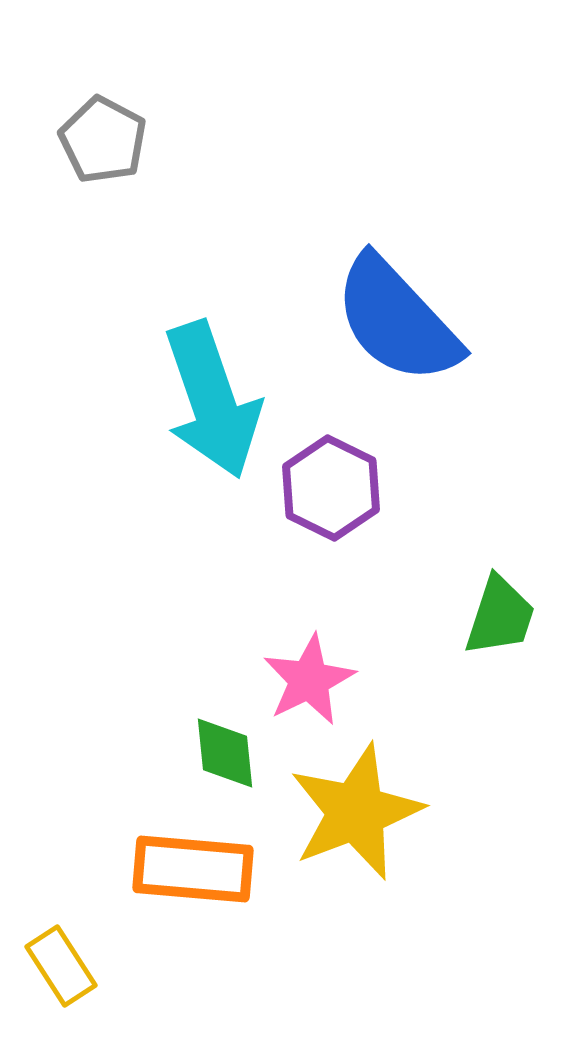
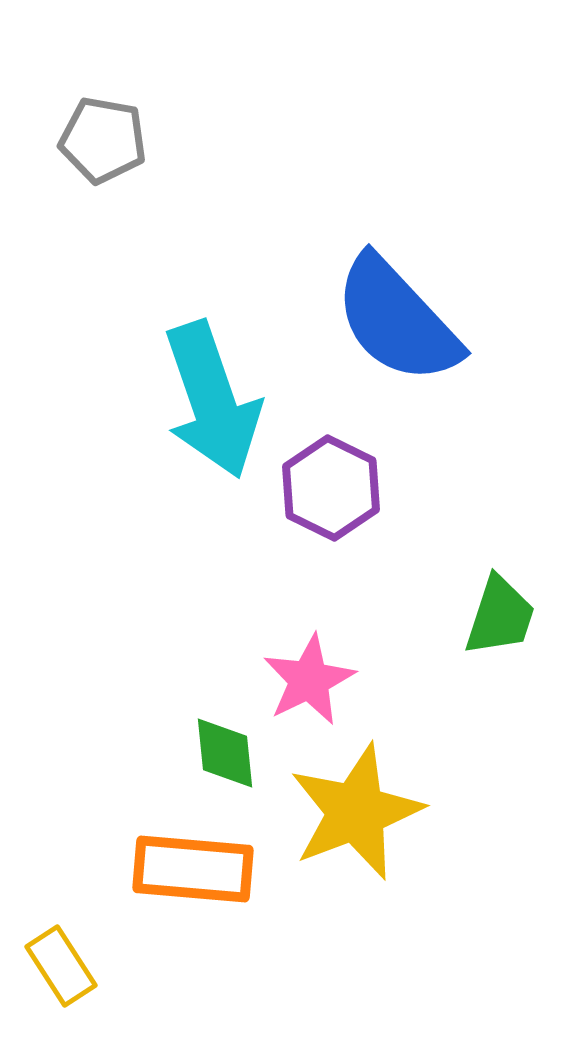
gray pentagon: rotated 18 degrees counterclockwise
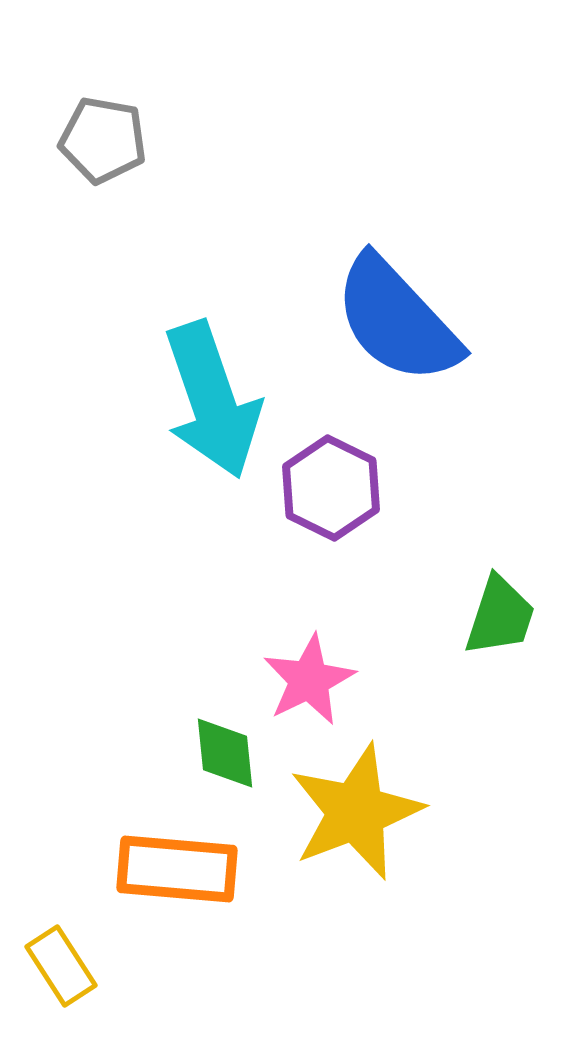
orange rectangle: moved 16 px left
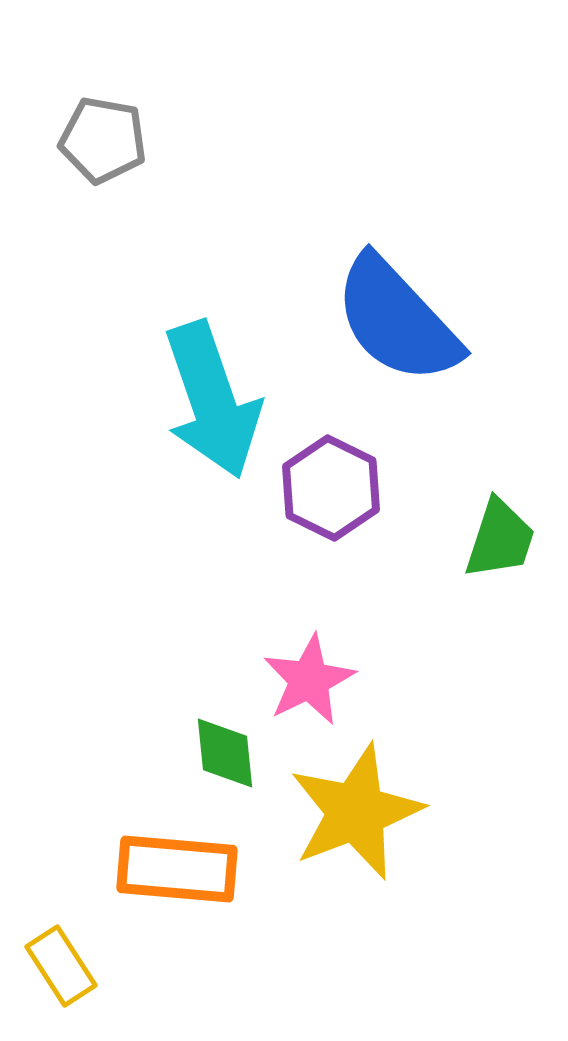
green trapezoid: moved 77 px up
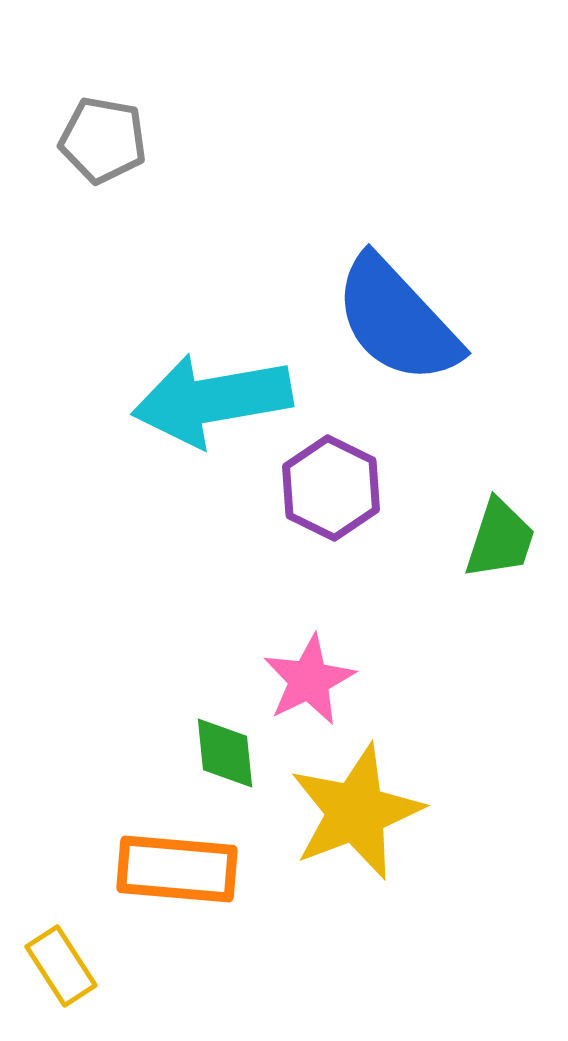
cyan arrow: rotated 99 degrees clockwise
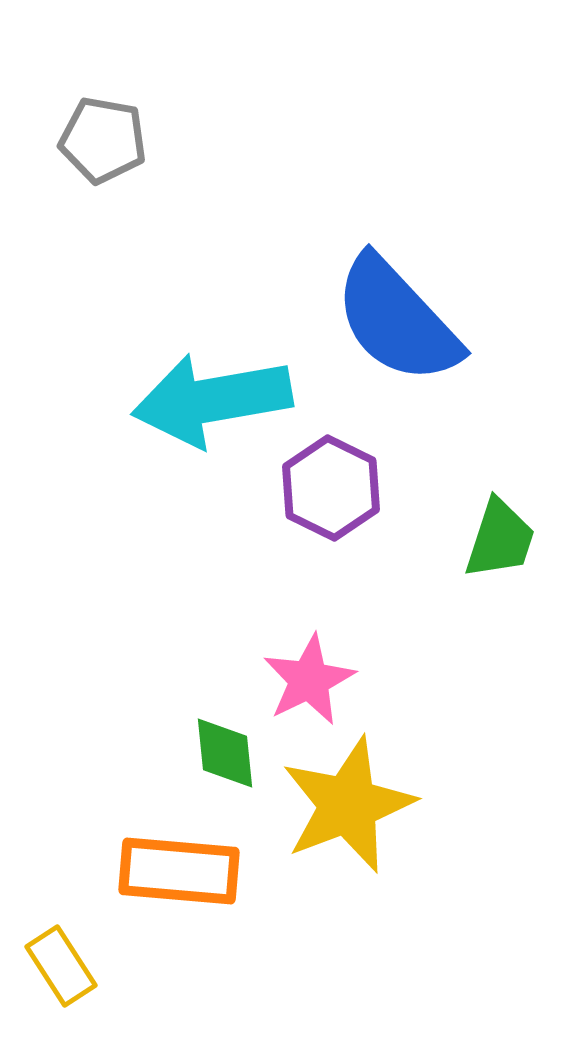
yellow star: moved 8 px left, 7 px up
orange rectangle: moved 2 px right, 2 px down
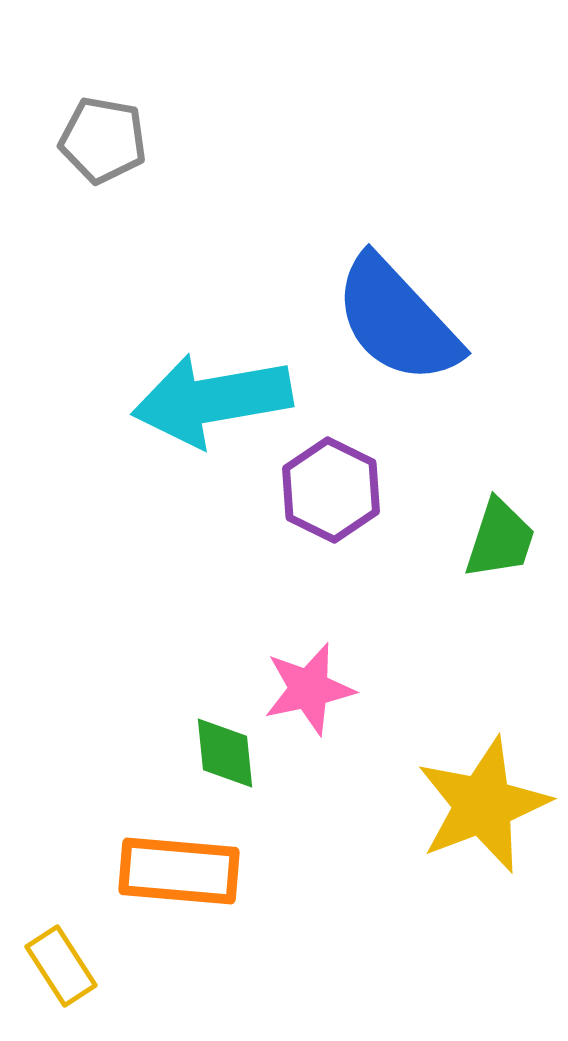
purple hexagon: moved 2 px down
pink star: moved 9 px down; rotated 14 degrees clockwise
yellow star: moved 135 px right
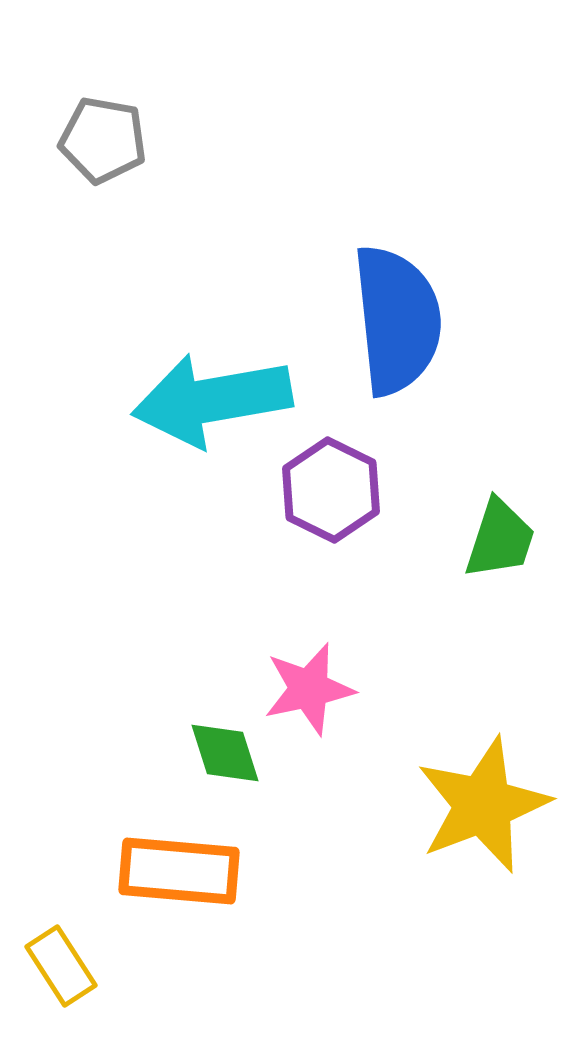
blue semicircle: rotated 143 degrees counterclockwise
green diamond: rotated 12 degrees counterclockwise
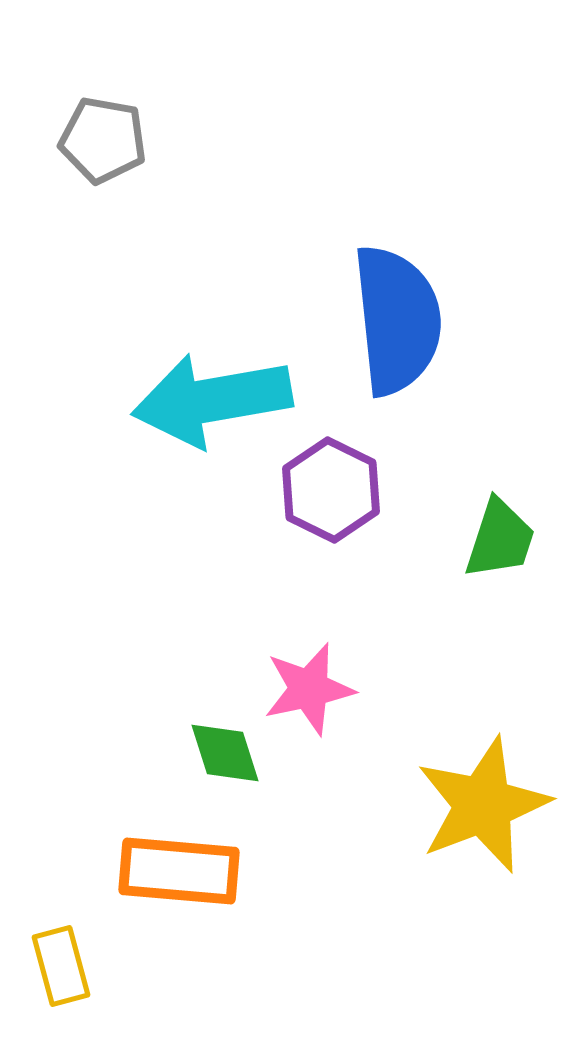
yellow rectangle: rotated 18 degrees clockwise
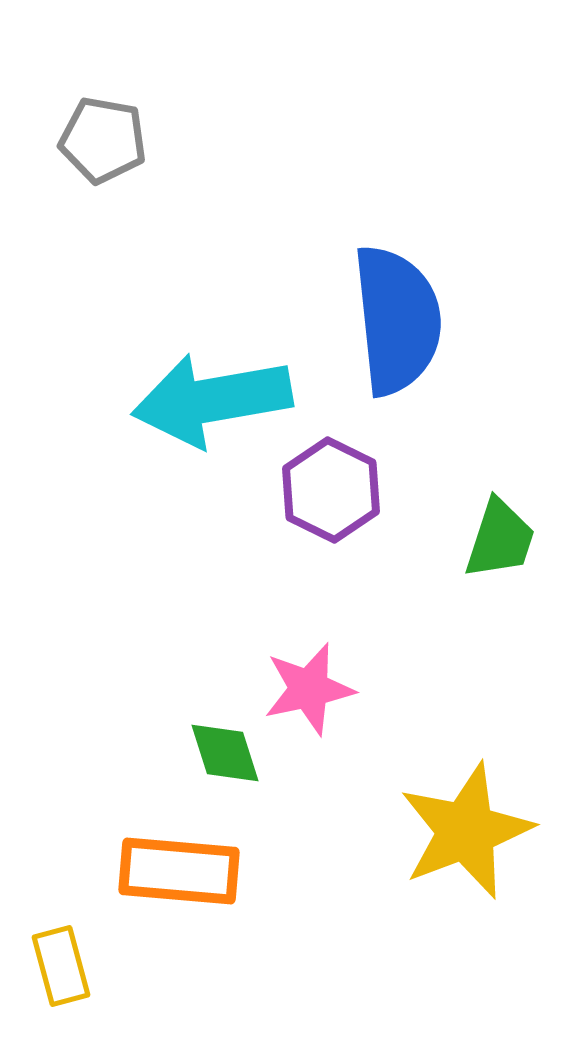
yellow star: moved 17 px left, 26 px down
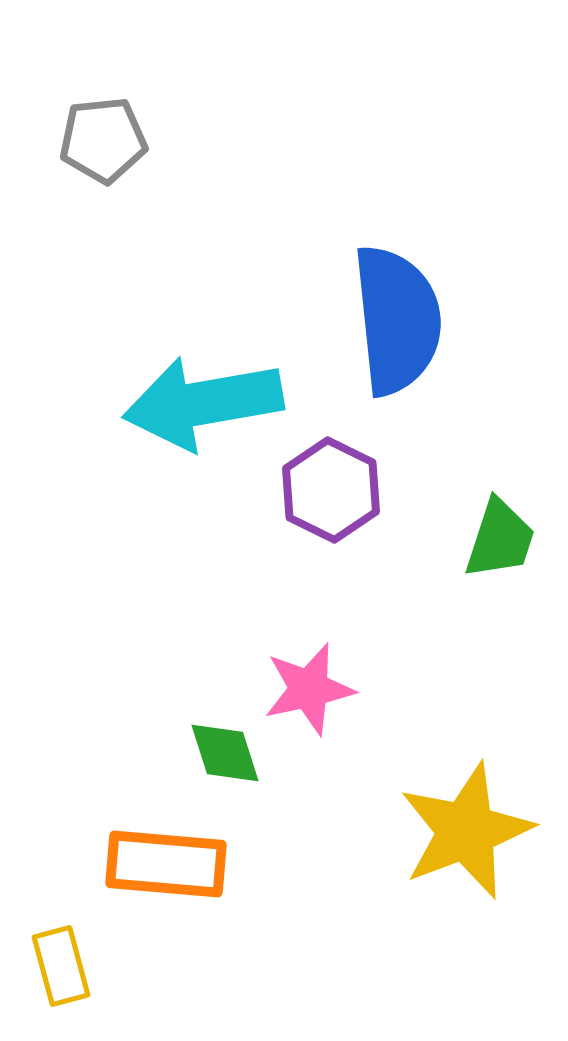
gray pentagon: rotated 16 degrees counterclockwise
cyan arrow: moved 9 px left, 3 px down
orange rectangle: moved 13 px left, 7 px up
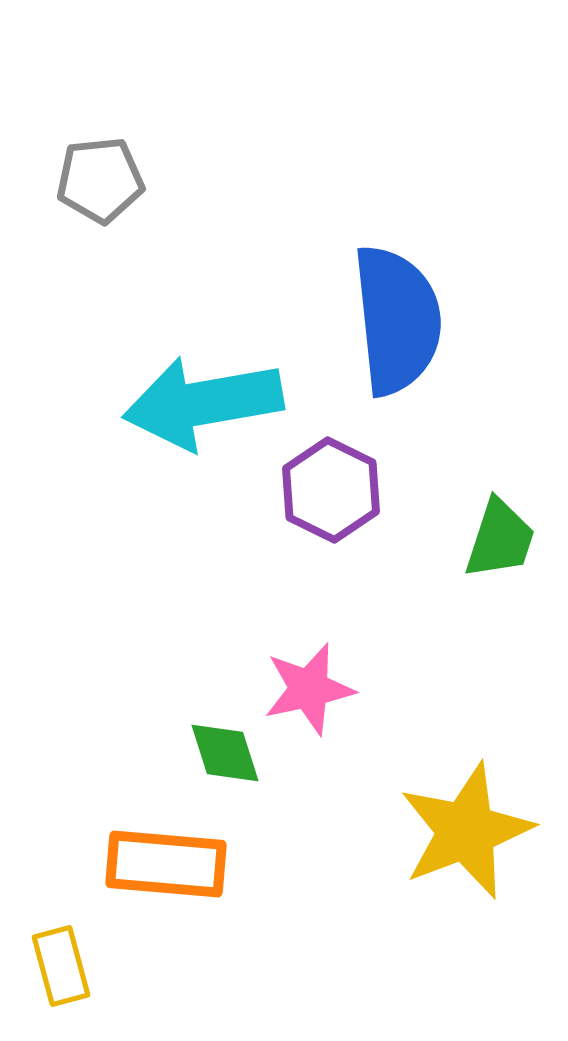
gray pentagon: moved 3 px left, 40 px down
